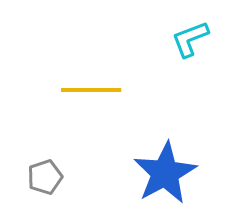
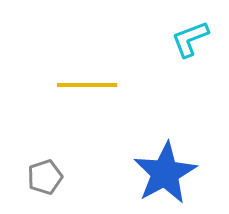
yellow line: moved 4 px left, 5 px up
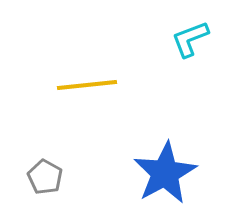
yellow line: rotated 6 degrees counterclockwise
gray pentagon: rotated 24 degrees counterclockwise
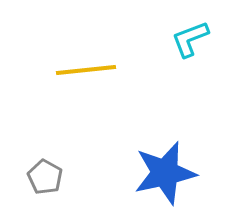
yellow line: moved 1 px left, 15 px up
blue star: rotated 16 degrees clockwise
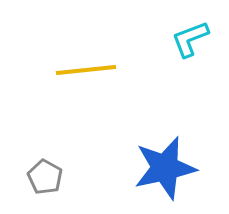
blue star: moved 5 px up
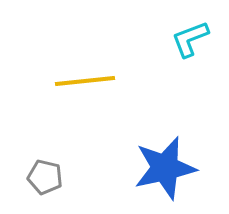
yellow line: moved 1 px left, 11 px down
gray pentagon: rotated 16 degrees counterclockwise
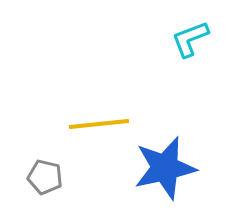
yellow line: moved 14 px right, 43 px down
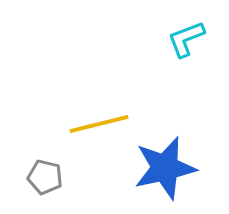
cyan L-shape: moved 4 px left
yellow line: rotated 8 degrees counterclockwise
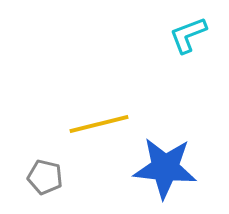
cyan L-shape: moved 2 px right, 4 px up
blue star: rotated 18 degrees clockwise
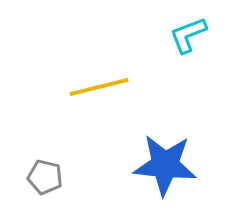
yellow line: moved 37 px up
blue star: moved 3 px up
